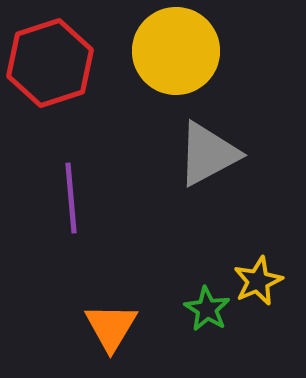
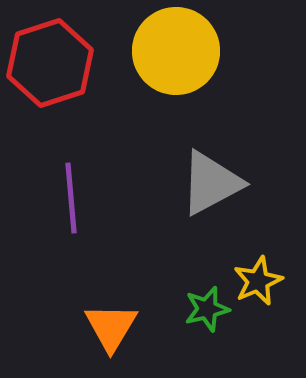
gray triangle: moved 3 px right, 29 px down
green star: rotated 27 degrees clockwise
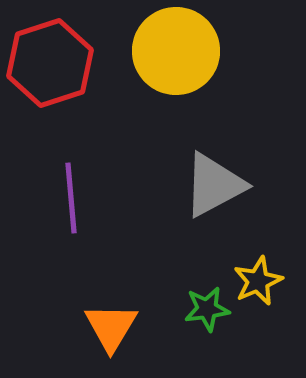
gray triangle: moved 3 px right, 2 px down
green star: rotated 6 degrees clockwise
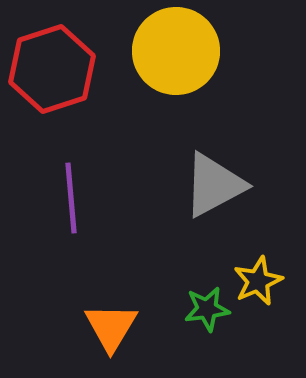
red hexagon: moved 2 px right, 6 px down
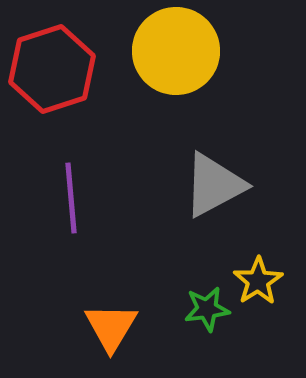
yellow star: rotated 9 degrees counterclockwise
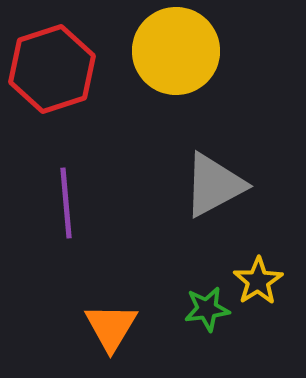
purple line: moved 5 px left, 5 px down
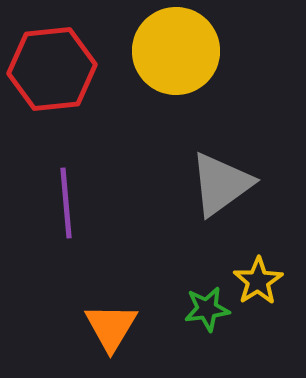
red hexagon: rotated 12 degrees clockwise
gray triangle: moved 7 px right, 1 px up; rotated 8 degrees counterclockwise
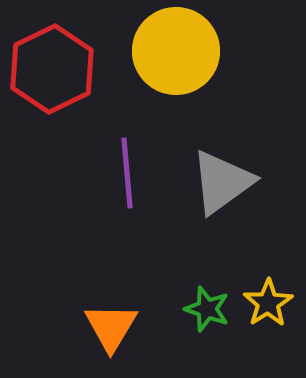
red hexagon: rotated 20 degrees counterclockwise
gray triangle: moved 1 px right, 2 px up
purple line: moved 61 px right, 30 px up
yellow star: moved 10 px right, 22 px down
green star: rotated 27 degrees clockwise
